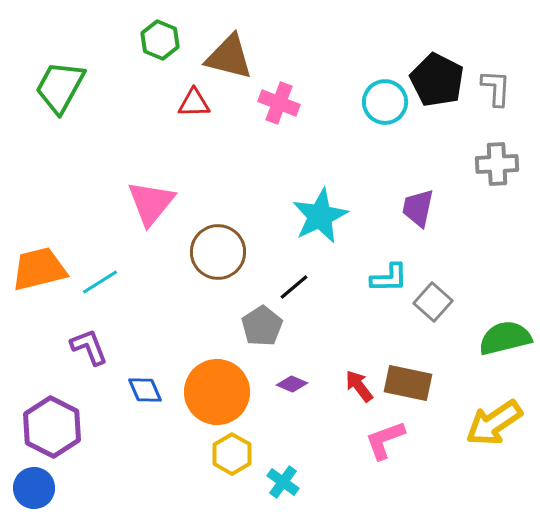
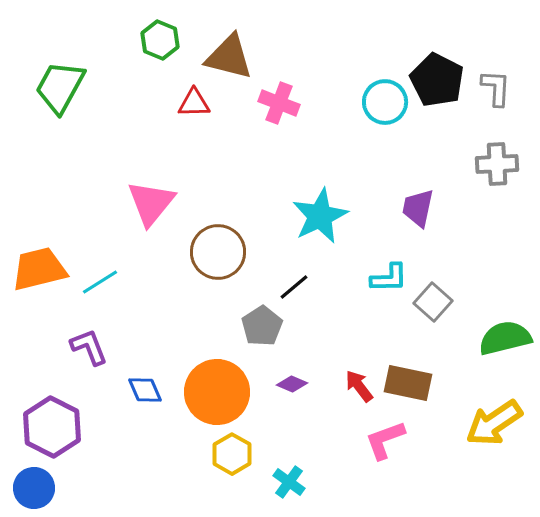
cyan cross: moved 6 px right
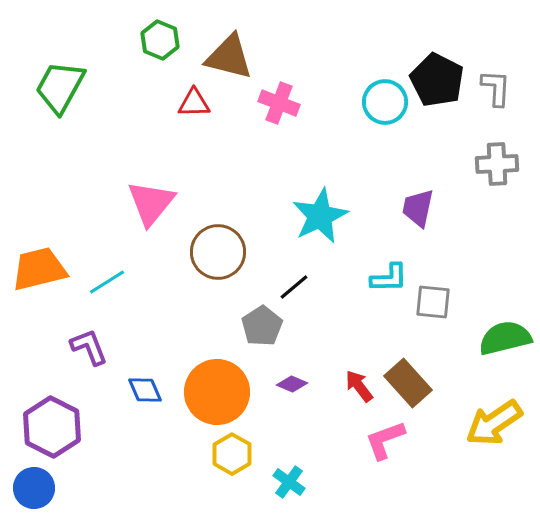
cyan line: moved 7 px right
gray square: rotated 36 degrees counterclockwise
brown rectangle: rotated 36 degrees clockwise
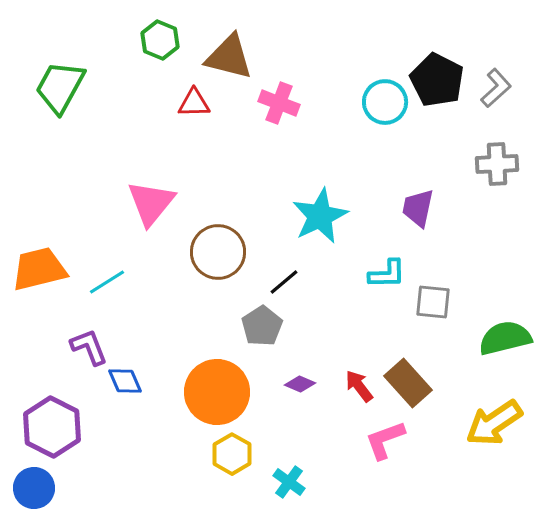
gray L-shape: rotated 45 degrees clockwise
cyan L-shape: moved 2 px left, 4 px up
black line: moved 10 px left, 5 px up
purple diamond: moved 8 px right
blue diamond: moved 20 px left, 9 px up
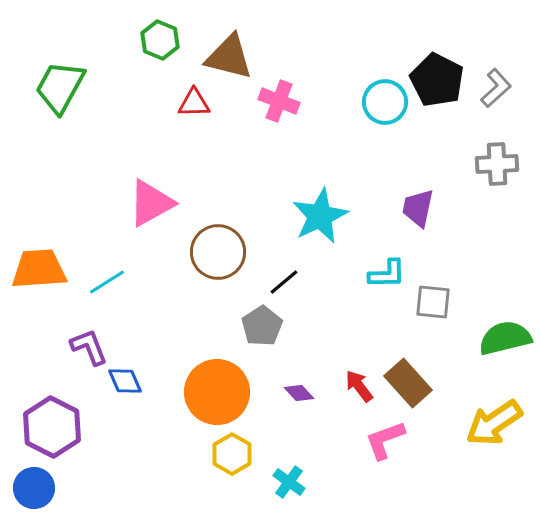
pink cross: moved 2 px up
pink triangle: rotated 22 degrees clockwise
orange trapezoid: rotated 10 degrees clockwise
purple diamond: moved 1 px left, 9 px down; rotated 24 degrees clockwise
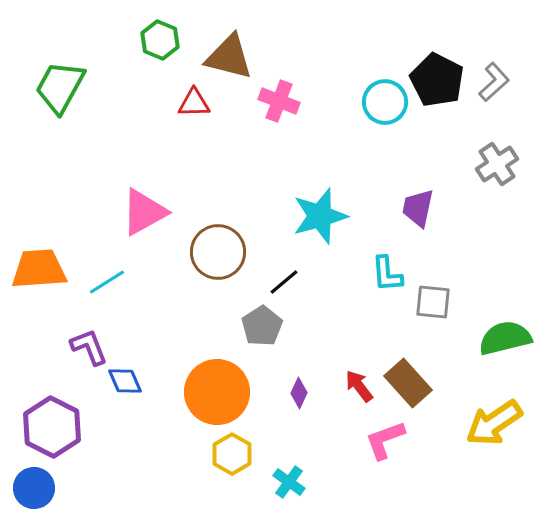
gray L-shape: moved 2 px left, 6 px up
gray cross: rotated 30 degrees counterclockwise
pink triangle: moved 7 px left, 9 px down
cyan star: rotated 10 degrees clockwise
cyan L-shape: rotated 87 degrees clockwise
purple diamond: rotated 68 degrees clockwise
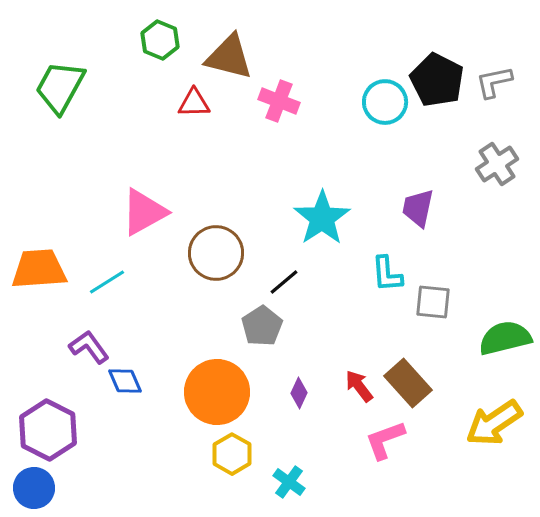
gray L-shape: rotated 150 degrees counterclockwise
cyan star: moved 2 px right, 2 px down; rotated 18 degrees counterclockwise
brown circle: moved 2 px left, 1 px down
purple L-shape: rotated 15 degrees counterclockwise
purple hexagon: moved 4 px left, 3 px down
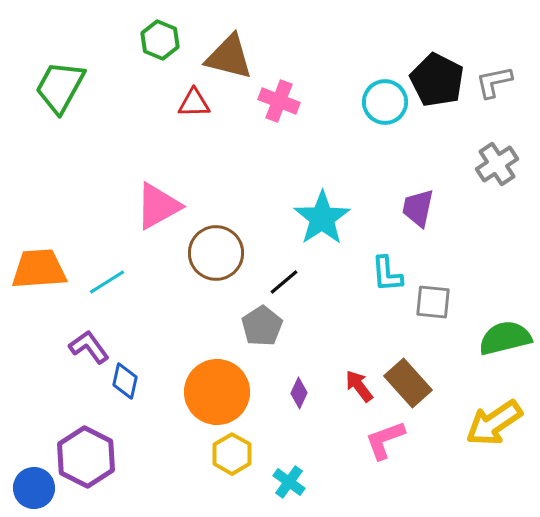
pink triangle: moved 14 px right, 6 px up
blue diamond: rotated 36 degrees clockwise
purple hexagon: moved 38 px right, 27 px down
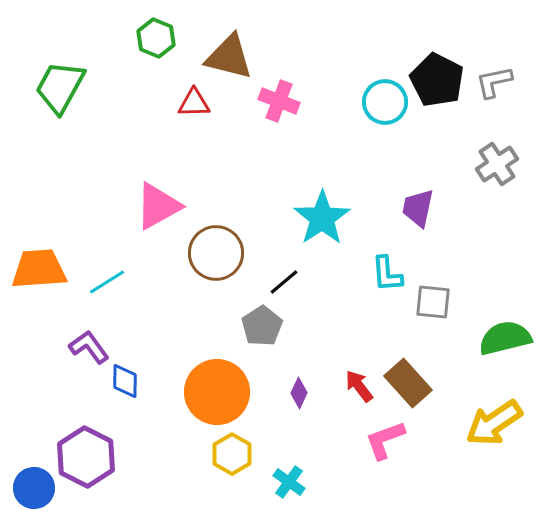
green hexagon: moved 4 px left, 2 px up
blue diamond: rotated 12 degrees counterclockwise
